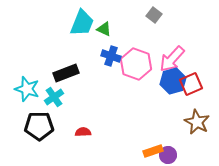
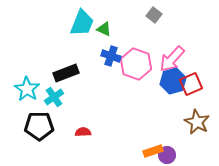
cyan star: rotated 15 degrees clockwise
purple circle: moved 1 px left
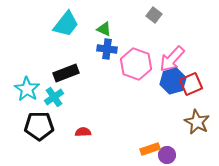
cyan trapezoid: moved 16 px left, 1 px down; rotated 16 degrees clockwise
blue cross: moved 4 px left, 7 px up; rotated 12 degrees counterclockwise
orange rectangle: moved 3 px left, 2 px up
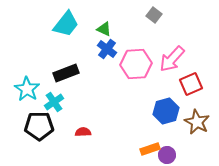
blue cross: rotated 30 degrees clockwise
pink hexagon: rotated 24 degrees counterclockwise
blue hexagon: moved 7 px left, 30 px down
cyan cross: moved 5 px down
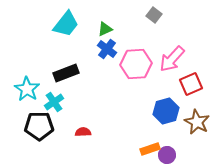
green triangle: moved 1 px right; rotated 49 degrees counterclockwise
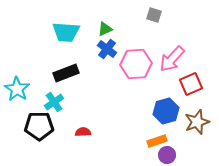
gray square: rotated 21 degrees counterclockwise
cyan trapezoid: moved 8 px down; rotated 56 degrees clockwise
cyan star: moved 10 px left
brown star: rotated 25 degrees clockwise
orange rectangle: moved 7 px right, 8 px up
